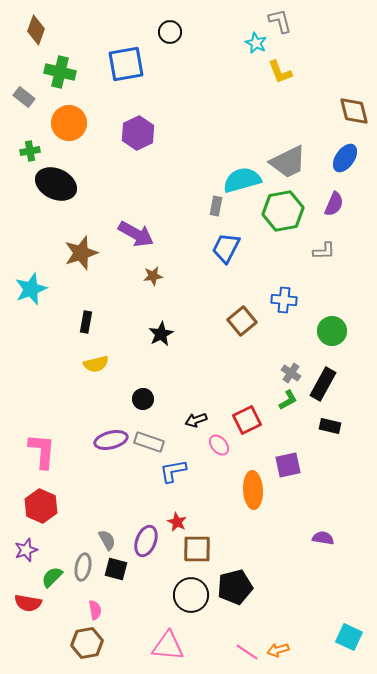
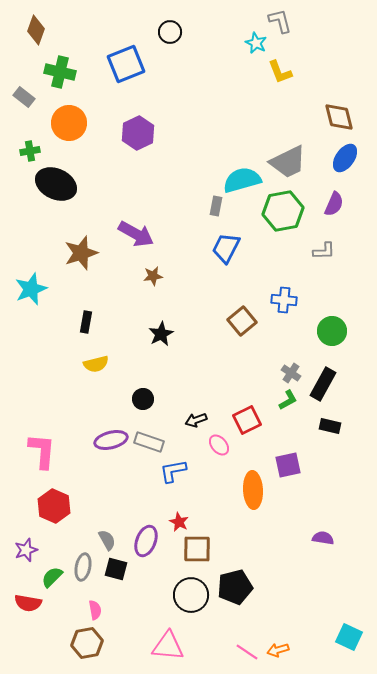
blue square at (126, 64): rotated 12 degrees counterclockwise
brown diamond at (354, 111): moved 15 px left, 6 px down
red hexagon at (41, 506): moved 13 px right
red star at (177, 522): moved 2 px right
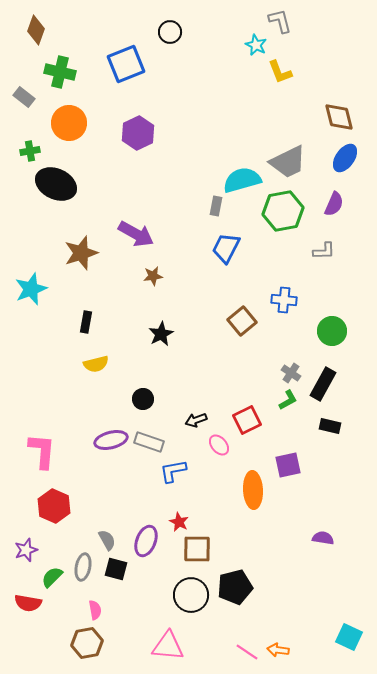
cyan star at (256, 43): moved 2 px down
orange arrow at (278, 650): rotated 25 degrees clockwise
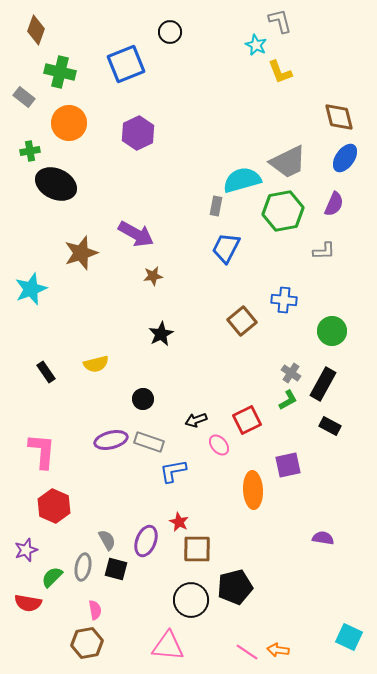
black rectangle at (86, 322): moved 40 px left, 50 px down; rotated 45 degrees counterclockwise
black rectangle at (330, 426): rotated 15 degrees clockwise
black circle at (191, 595): moved 5 px down
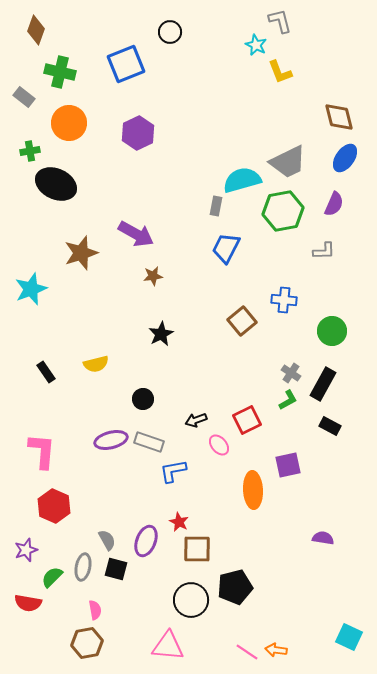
orange arrow at (278, 650): moved 2 px left
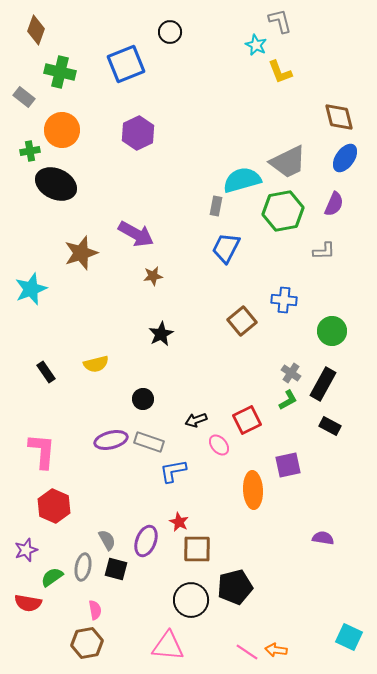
orange circle at (69, 123): moved 7 px left, 7 px down
green semicircle at (52, 577): rotated 10 degrees clockwise
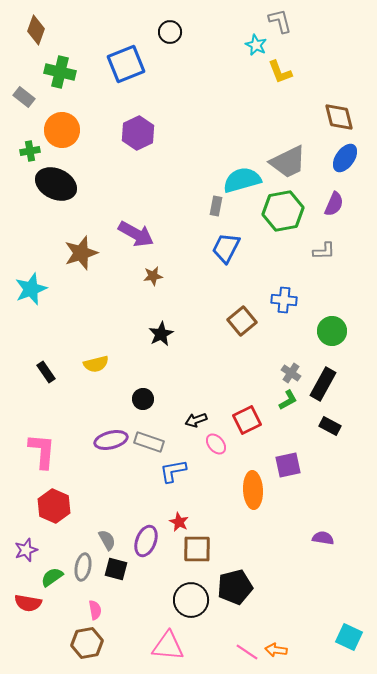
pink ellipse at (219, 445): moved 3 px left, 1 px up
